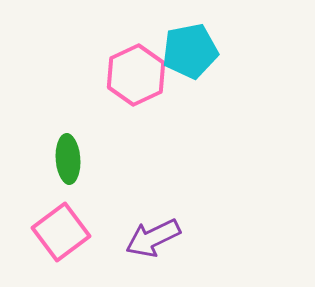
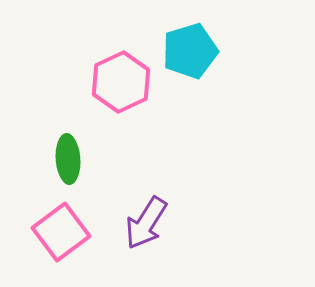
cyan pentagon: rotated 6 degrees counterclockwise
pink hexagon: moved 15 px left, 7 px down
purple arrow: moved 7 px left, 15 px up; rotated 32 degrees counterclockwise
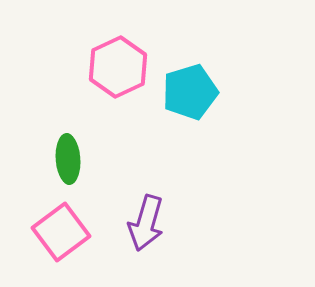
cyan pentagon: moved 41 px down
pink hexagon: moved 3 px left, 15 px up
purple arrow: rotated 16 degrees counterclockwise
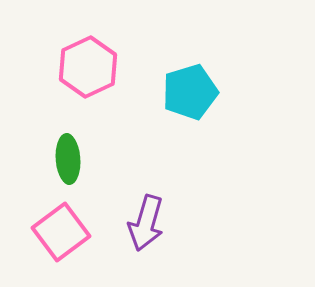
pink hexagon: moved 30 px left
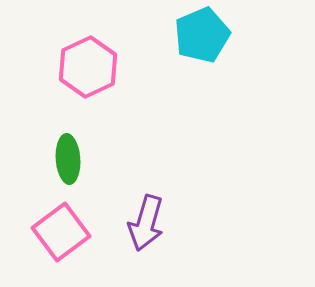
cyan pentagon: moved 12 px right, 57 px up; rotated 6 degrees counterclockwise
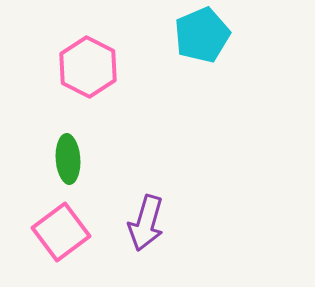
pink hexagon: rotated 8 degrees counterclockwise
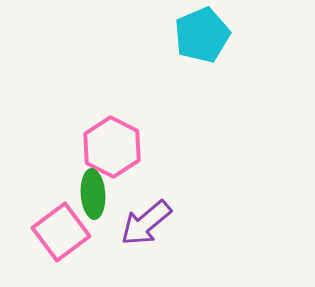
pink hexagon: moved 24 px right, 80 px down
green ellipse: moved 25 px right, 35 px down
purple arrow: rotated 34 degrees clockwise
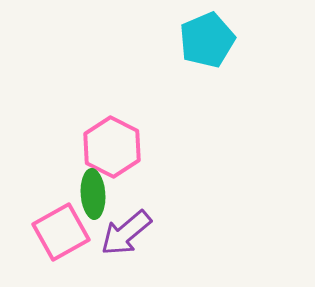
cyan pentagon: moved 5 px right, 5 px down
purple arrow: moved 20 px left, 10 px down
pink square: rotated 8 degrees clockwise
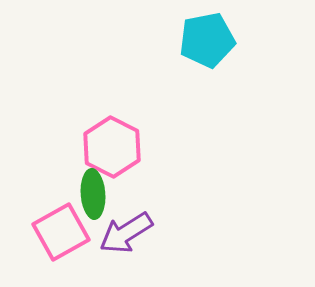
cyan pentagon: rotated 12 degrees clockwise
purple arrow: rotated 8 degrees clockwise
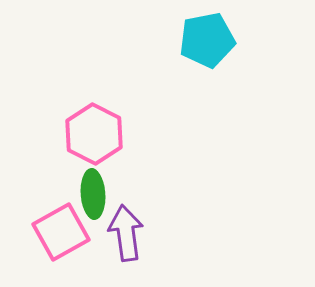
pink hexagon: moved 18 px left, 13 px up
purple arrow: rotated 114 degrees clockwise
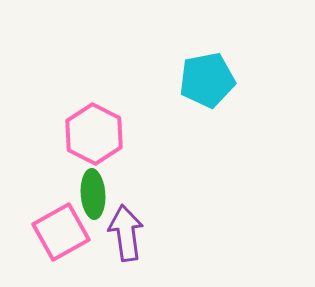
cyan pentagon: moved 40 px down
